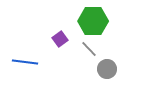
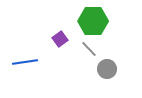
blue line: rotated 15 degrees counterclockwise
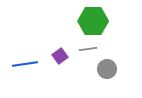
purple square: moved 17 px down
gray line: moved 1 px left; rotated 54 degrees counterclockwise
blue line: moved 2 px down
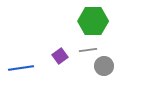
gray line: moved 1 px down
blue line: moved 4 px left, 4 px down
gray circle: moved 3 px left, 3 px up
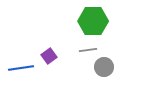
purple square: moved 11 px left
gray circle: moved 1 px down
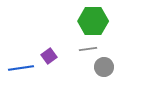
gray line: moved 1 px up
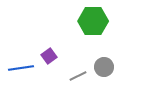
gray line: moved 10 px left, 27 px down; rotated 18 degrees counterclockwise
